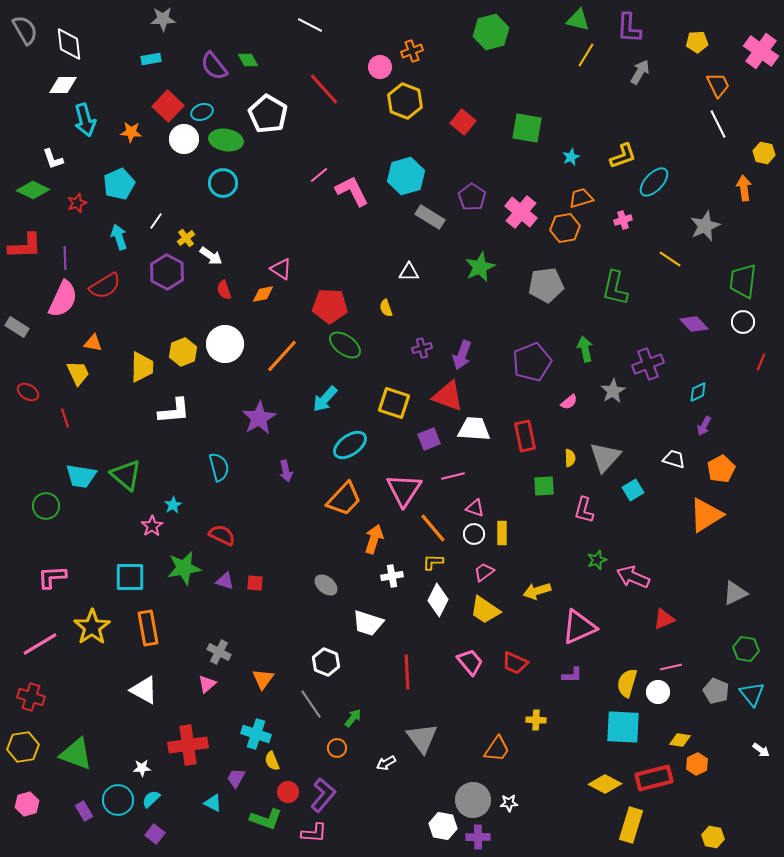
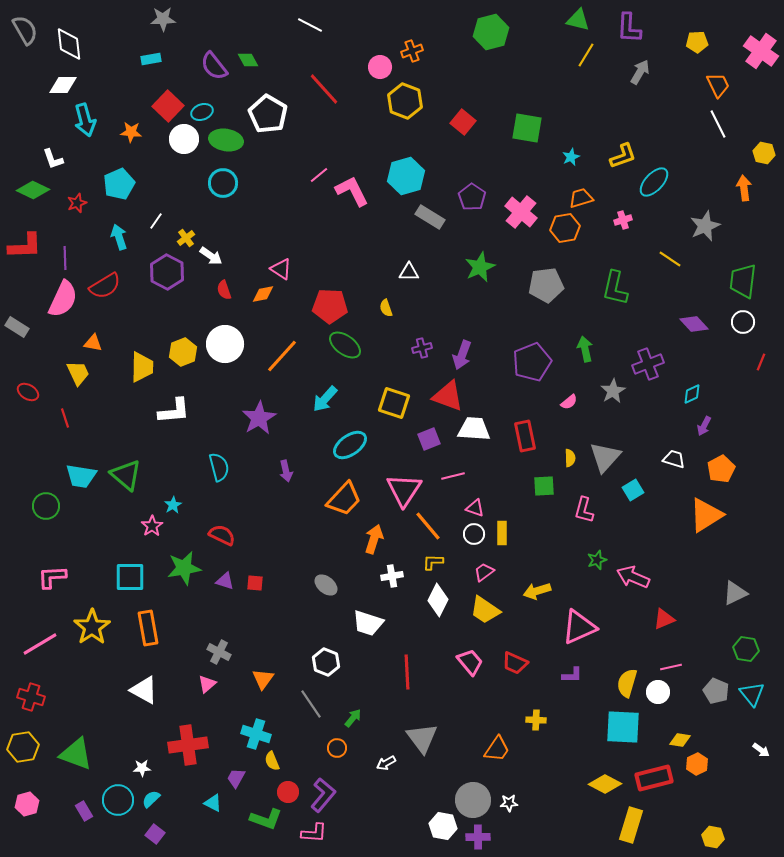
cyan diamond at (698, 392): moved 6 px left, 2 px down
orange line at (433, 528): moved 5 px left, 2 px up
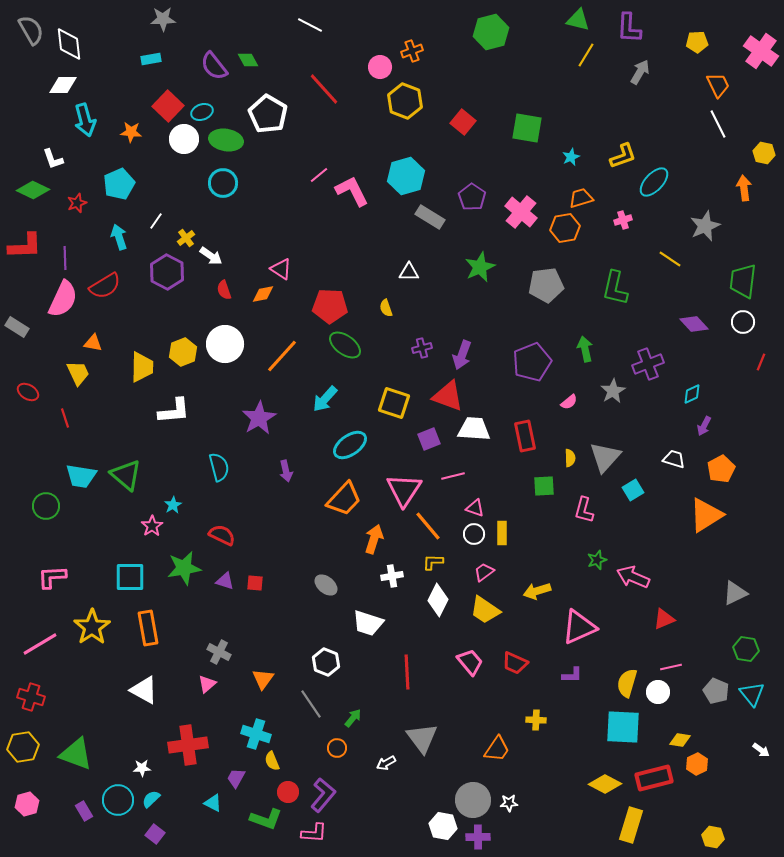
gray semicircle at (25, 30): moved 6 px right
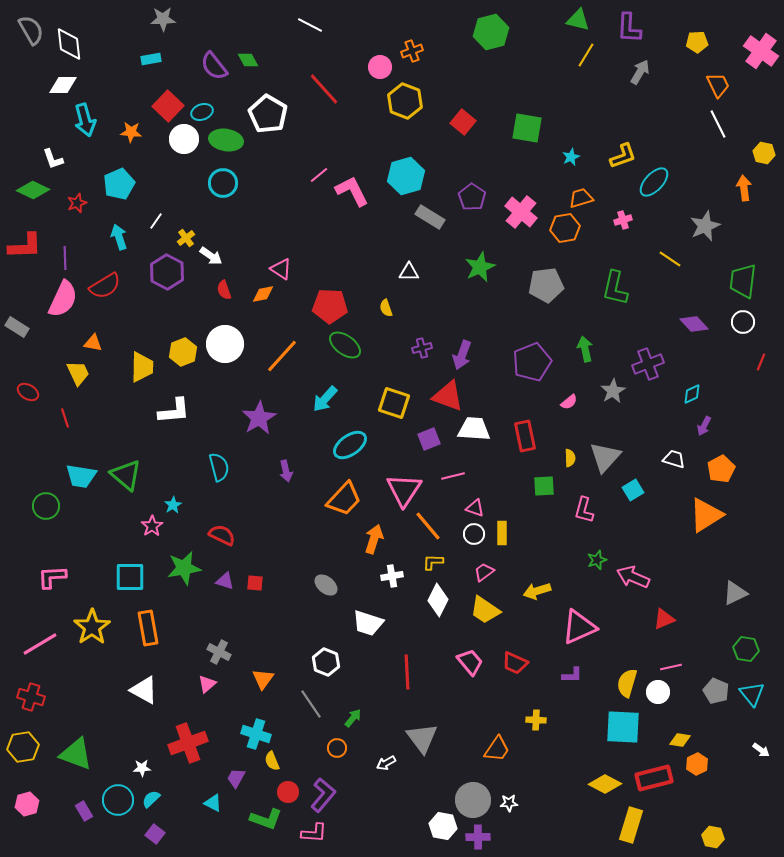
red cross at (188, 745): moved 2 px up; rotated 12 degrees counterclockwise
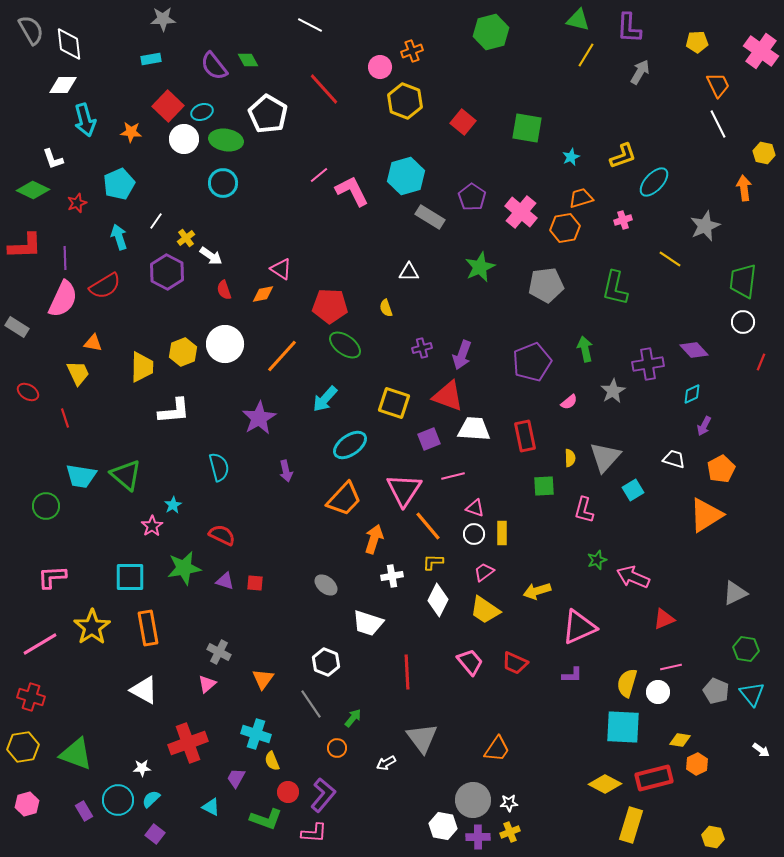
purple diamond at (694, 324): moved 26 px down
purple cross at (648, 364): rotated 12 degrees clockwise
yellow cross at (536, 720): moved 26 px left, 112 px down; rotated 24 degrees counterclockwise
cyan triangle at (213, 803): moved 2 px left, 4 px down
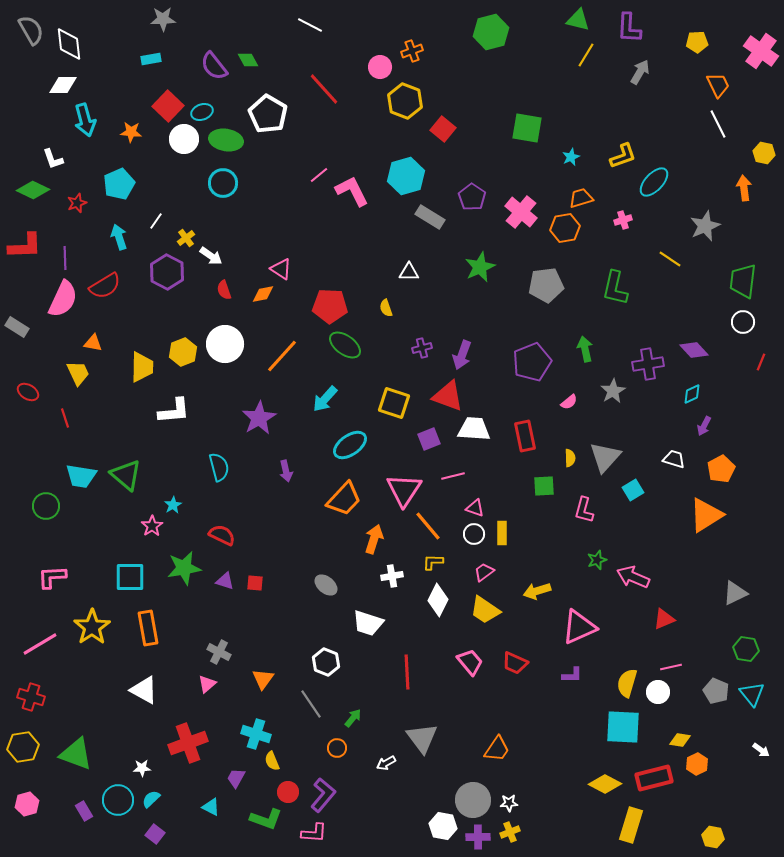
red square at (463, 122): moved 20 px left, 7 px down
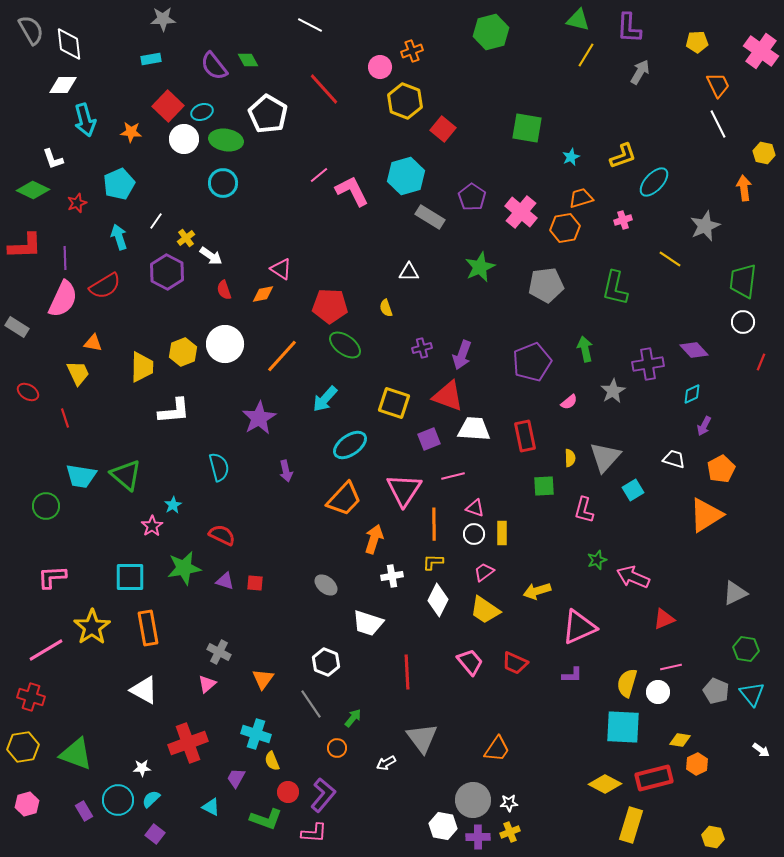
orange line at (428, 526): moved 6 px right, 2 px up; rotated 40 degrees clockwise
pink line at (40, 644): moved 6 px right, 6 px down
